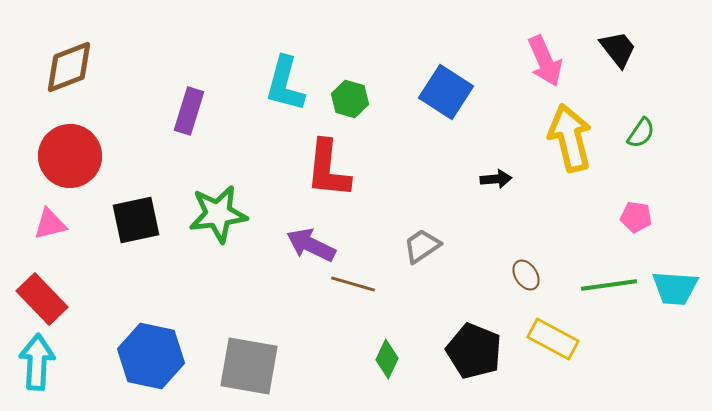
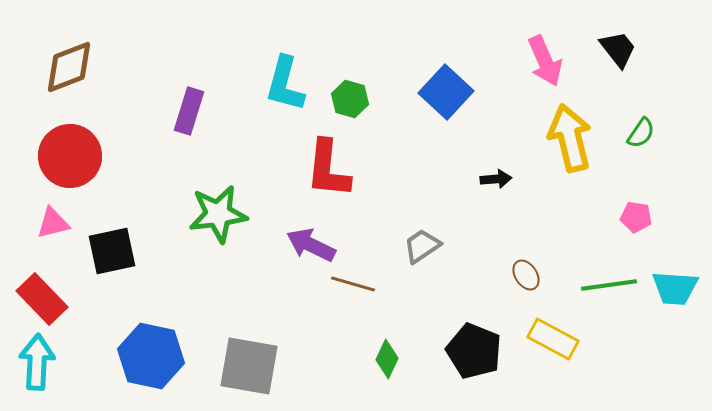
blue square: rotated 10 degrees clockwise
black square: moved 24 px left, 31 px down
pink triangle: moved 3 px right, 1 px up
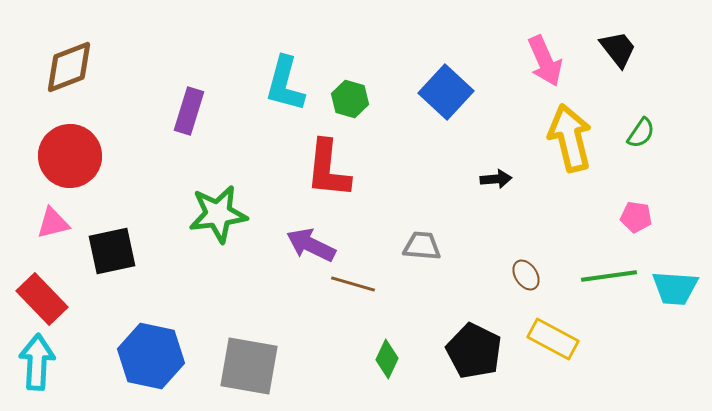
gray trapezoid: rotated 39 degrees clockwise
green line: moved 9 px up
black pentagon: rotated 4 degrees clockwise
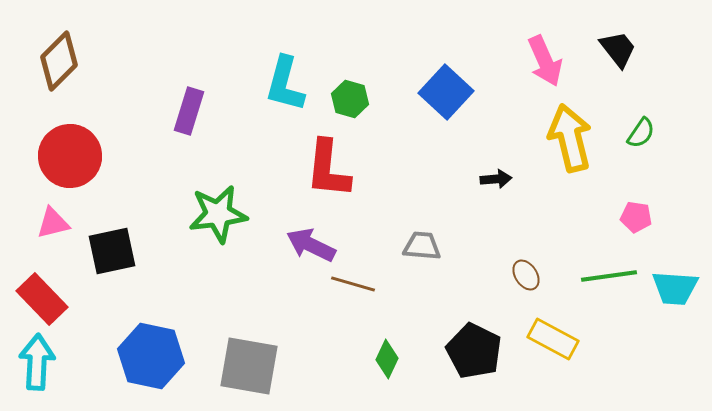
brown diamond: moved 10 px left, 6 px up; rotated 24 degrees counterclockwise
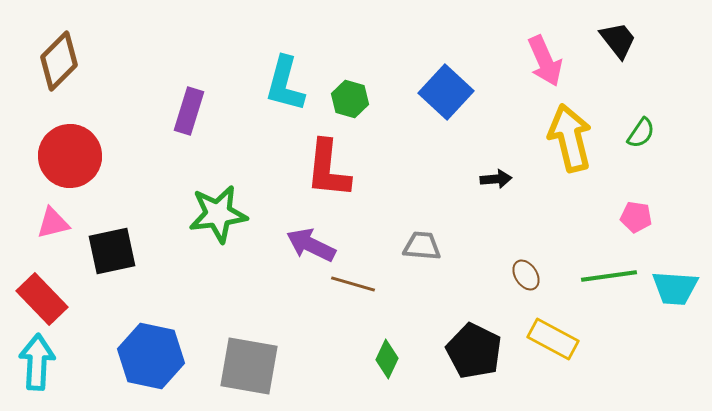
black trapezoid: moved 9 px up
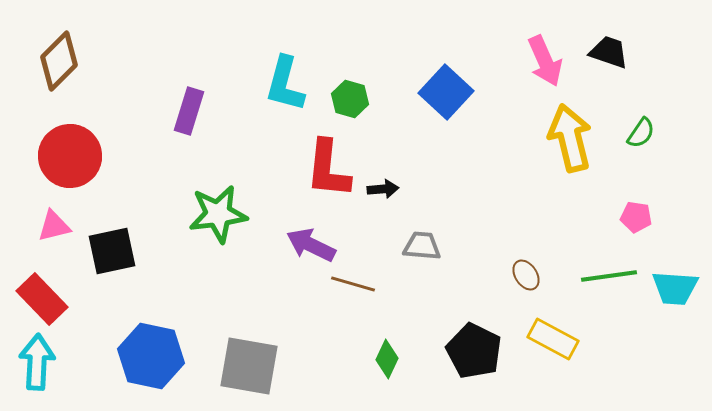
black trapezoid: moved 9 px left, 12 px down; rotated 33 degrees counterclockwise
black arrow: moved 113 px left, 10 px down
pink triangle: moved 1 px right, 3 px down
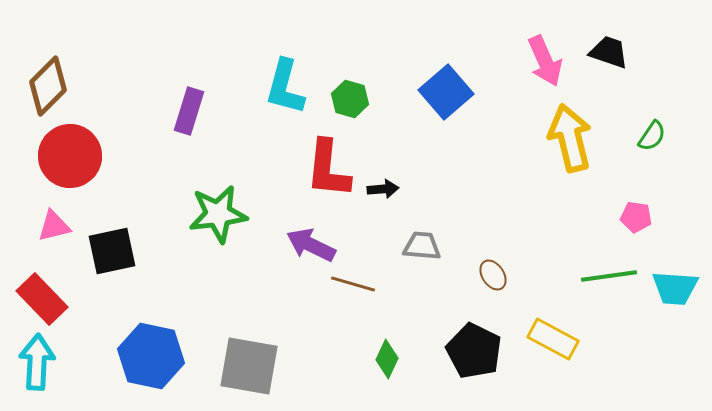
brown diamond: moved 11 px left, 25 px down
cyan L-shape: moved 3 px down
blue square: rotated 6 degrees clockwise
green semicircle: moved 11 px right, 3 px down
brown ellipse: moved 33 px left
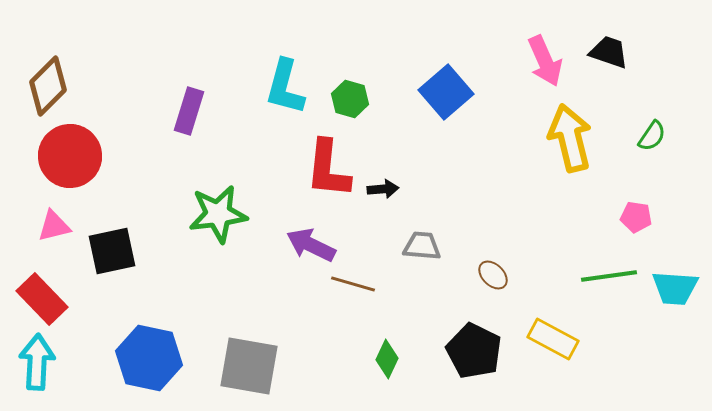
brown ellipse: rotated 12 degrees counterclockwise
blue hexagon: moved 2 px left, 2 px down
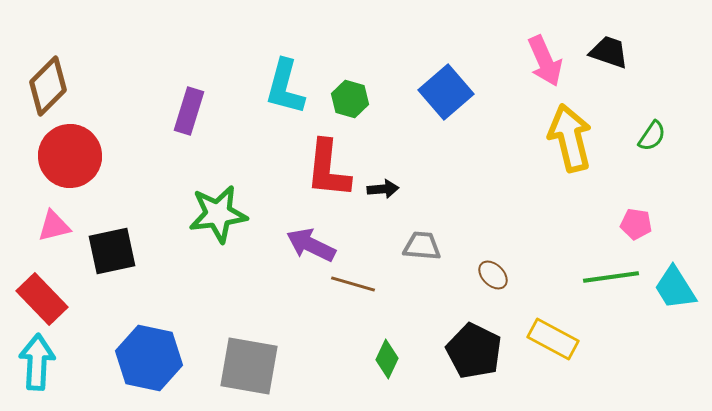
pink pentagon: moved 7 px down
green line: moved 2 px right, 1 px down
cyan trapezoid: rotated 54 degrees clockwise
